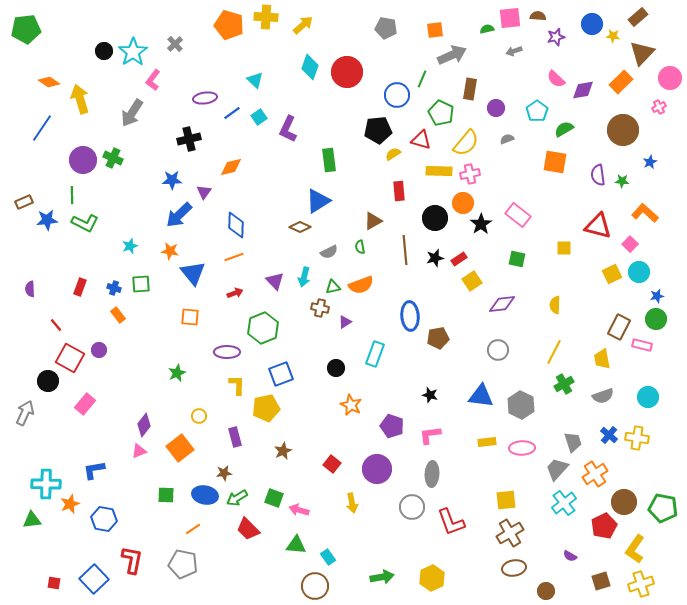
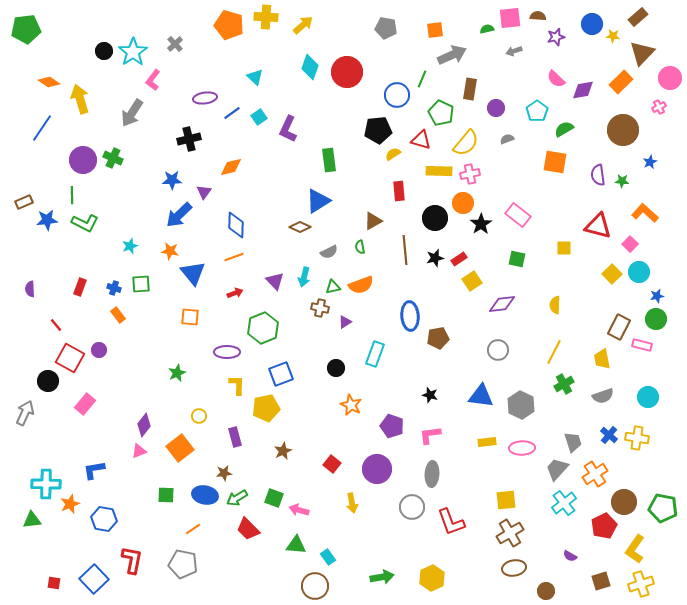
cyan triangle at (255, 80): moved 3 px up
yellow square at (612, 274): rotated 18 degrees counterclockwise
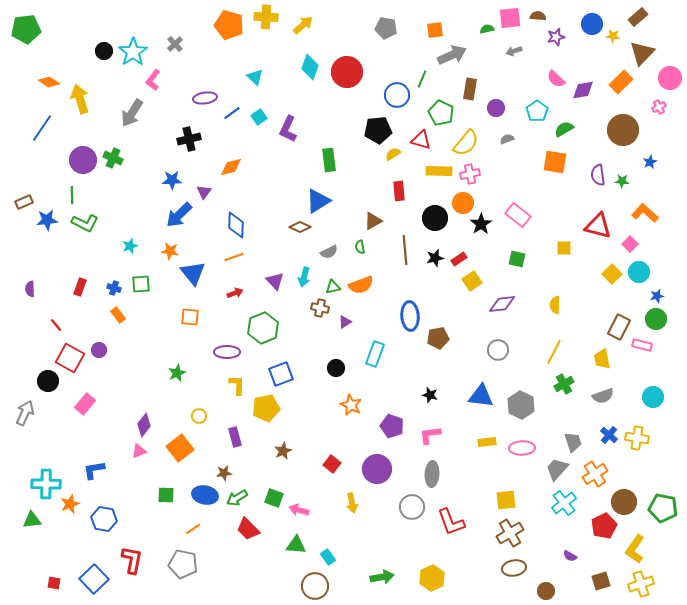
cyan circle at (648, 397): moved 5 px right
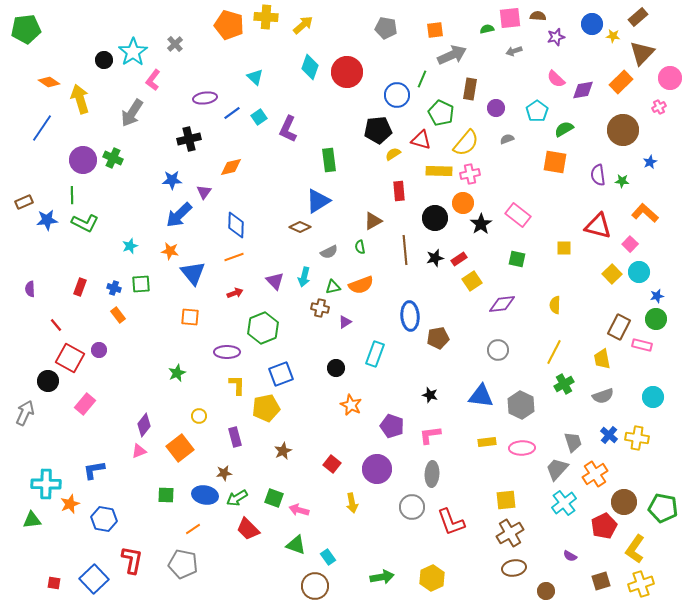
black circle at (104, 51): moved 9 px down
green triangle at (296, 545): rotated 15 degrees clockwise
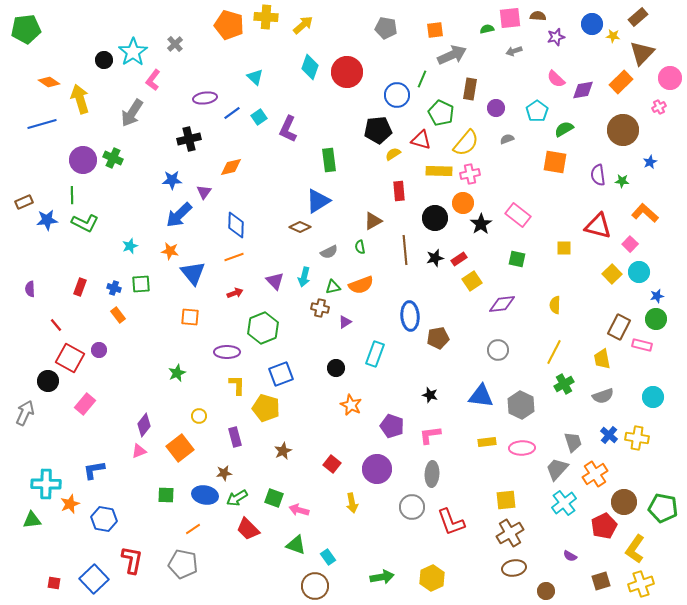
blue line at (42, 128): moved 4 px up; rotated 40 degrees clockwise
yellow pentagon at (266, 408): rotated 28 degrees clockwise
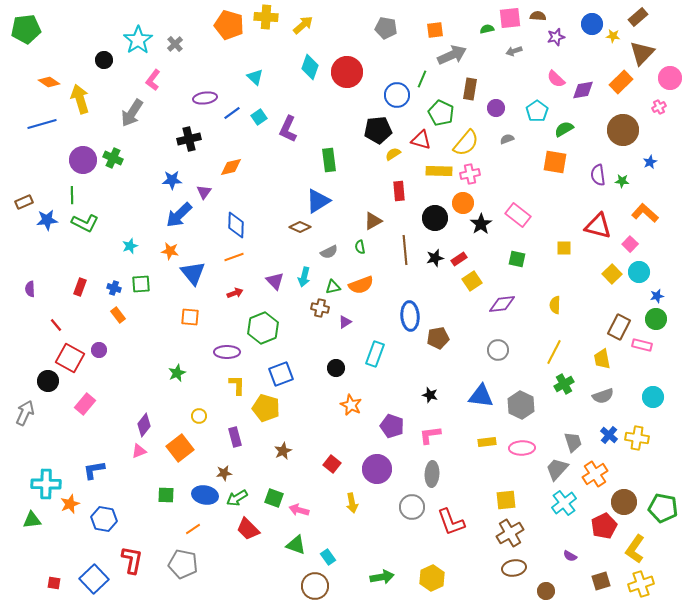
cyan star at (133, 52): moved 5 px right, 12 px up
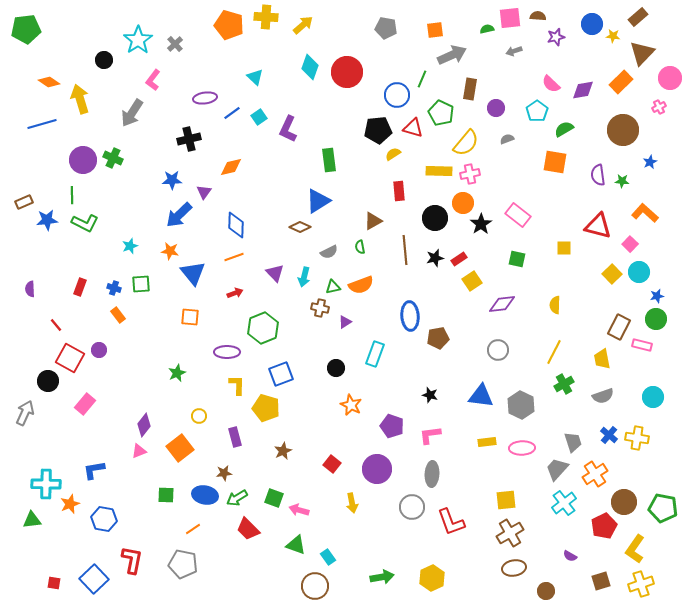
pink semicircle at (556, 79): moved 5 px left, 5 px down
red triangle at (421, 140): moved 8 px left, 12 px up
purple triangle at (275, 281): moved 8 px up
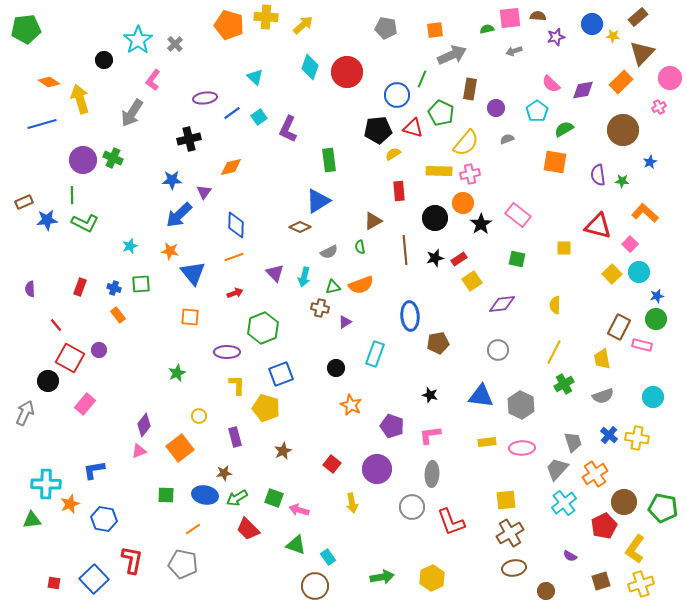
brown pentagon at (438, 338): moved 5 px down
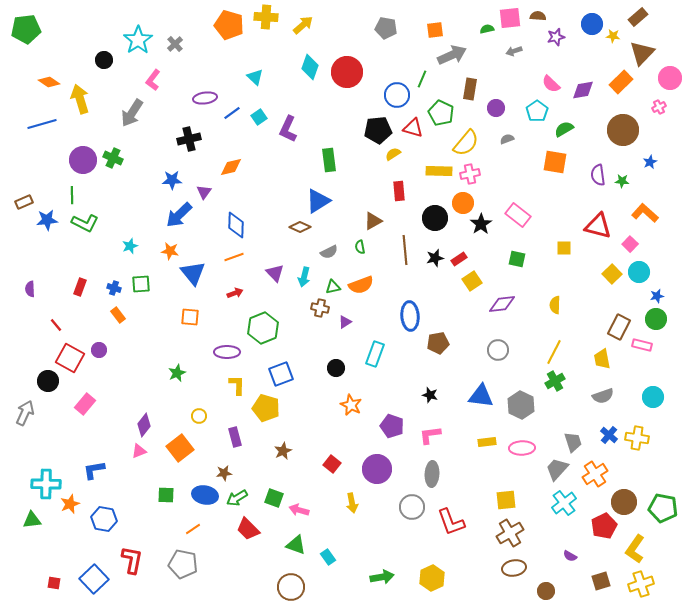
green cross at (564, 384): moved 9 px left, 3 px up
brown circle at (315, 586): moved 24 px left, 1 px down
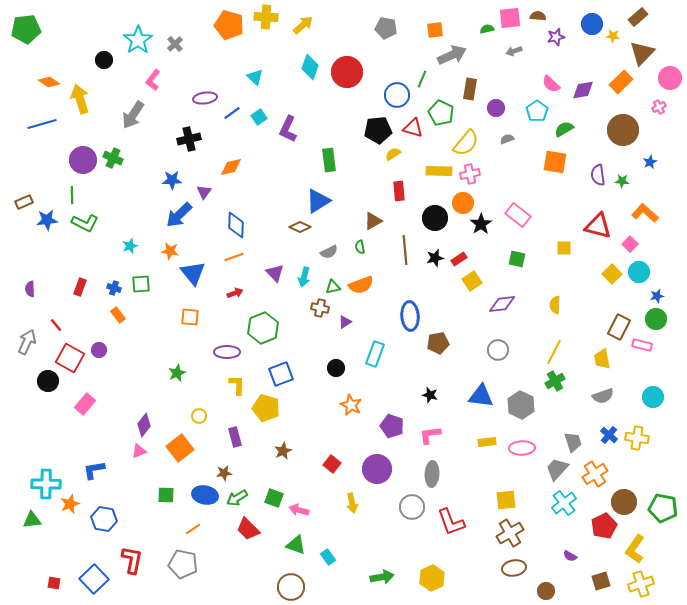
gray arrow at (132, 113): moved 1 px right, 2 px down
gray arrow at (25, 413): moved 2 px right, 71 px up
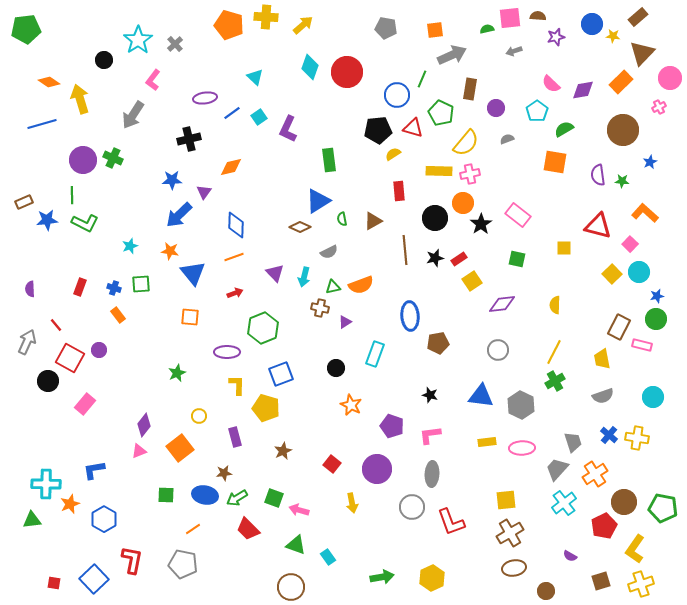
green semicircle at (360, 247): moved 18 px left, 28 px up
blue hexagon at (104, 519): rotated 20 degrees clockwise
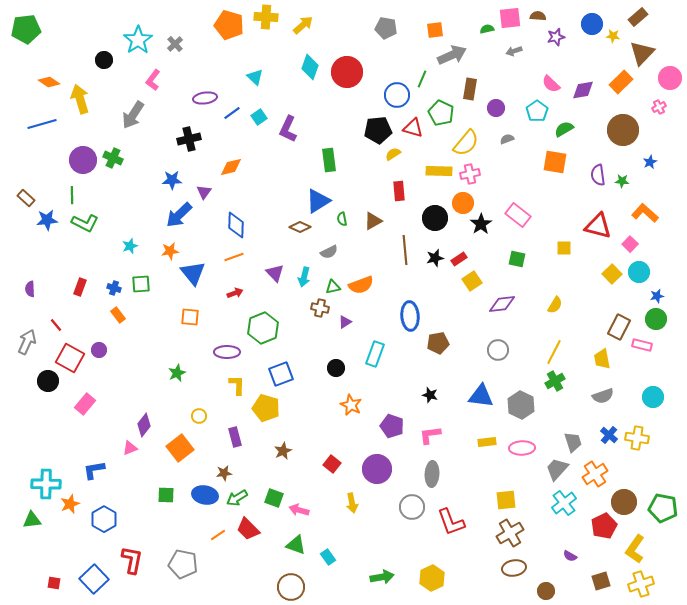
brown rectangle at (24, 202): moved 2 px right, 4 px up; rotated 66 degrees clockwise
orange star at (170, 251): rotated 18 degrees counterclockwise
yellow semicircle at (555, 305): rotated 150 degrees counterclockwise
pink triangle at (139, 451): moved 9 px left, 3 px up
orange line at (193, 529): moved 25 px right, 6 px down
